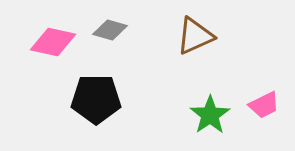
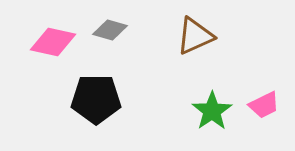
green star: moved 2 px right, 4 px up
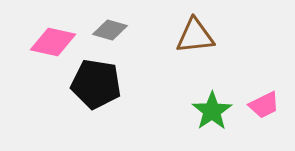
brown triangle: rotated 18 degrees clockwise
black pentagon: moved 15 px up; rotated 9 degrees clockwise
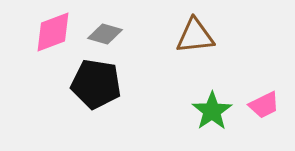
gray diamond: moved 5 px left, 4 px down
pink diamond: moved 10 px up; rotated 33 degrees counterclockwise
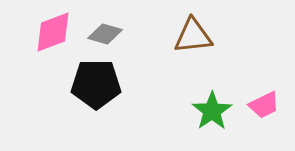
brown triangle: moved 2 px left
black pentagon: rotated 9 degrees counterclockwise
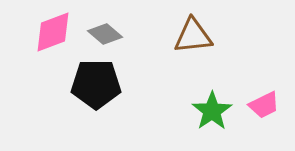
gray diamond: rotated 24 degrees clockwise
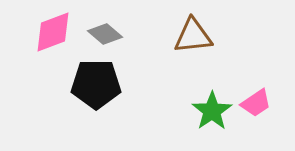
pink trapezoid: moved 8 px left, 2 px up; rotated 8 degrees counterclockwise
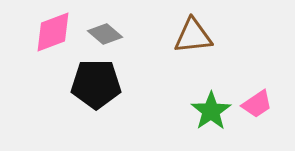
pink trapezoid: moved 1 px right, 1 px down
green star: moved 1 px left
